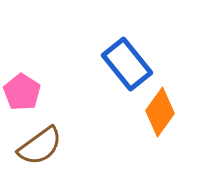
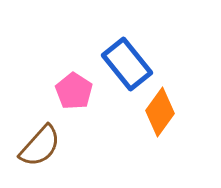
pink pentagon: moved 52 px right, 1 px up
brown semicircle: rotated 12 degrees counterclockwise
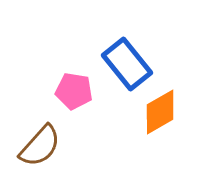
pink pentagon: rotated 24 degrees counterclockwise
orange diamond: rotated 24 degrees clockwise
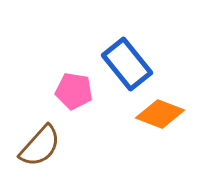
orange diamond: moved 2 px down; rotated 51 degrees clockwise
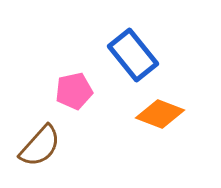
blue rectangle: moved 6 px right, 9 px up
pink pentagon: rotated 21 degrees counterclockwise
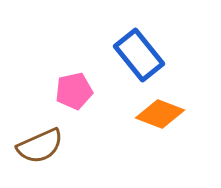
blue rectangle: moved 6 px right
brown semicircle: rotated 24 degrees clockwise
